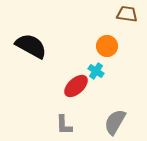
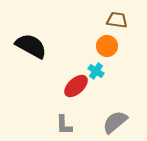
brown trapezoid: moved 10 px left, 6 px down
gray semicircle: rotated 20 degrees clockwise
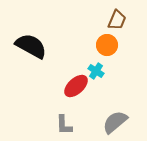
brown trapezoid: rotated 105 degrees clockwise
orange circle: moved 1 px up
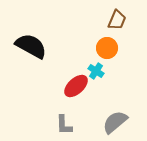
orange circle: moved 3 px down
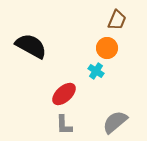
red ellipse: moved 12 px left, 8 px down
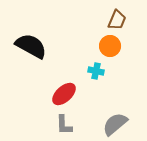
orange circle: moved 3 px right, 2 px up
cyan cross: rotated 21 degrees counterclockwise
gray semicircle: moved 2 px down
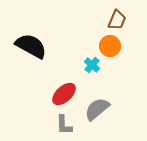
cyan cross: moved 4 px left, 6 px up; rotated 28 degrees clockwise
gray semicircle: moved 18 px left, 15 px up
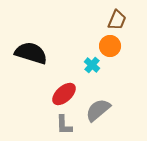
black semicircle: moved 7 px down; rotated 12 degrees counterclockwise
gray semicircle: moved 1 px right, 1 px down
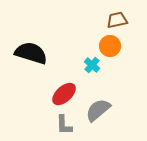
brown trapezoid: rotated 125 degrees counterclockwise
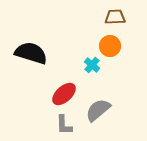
brown trapezoid: moved 2 px left, 3 px up; rotated 10 degrees clockwise
